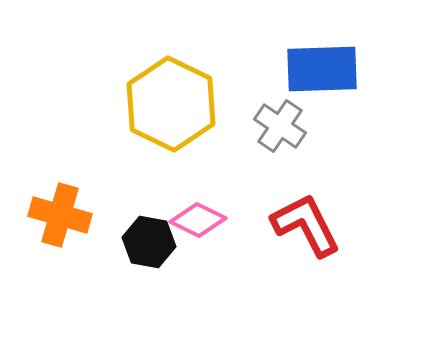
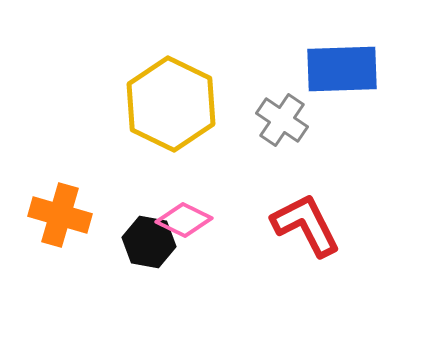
blue rectangle: moved 20 px right
gray cross: moved 2 px right, 6 px up
pink diamond: moved 14 px left
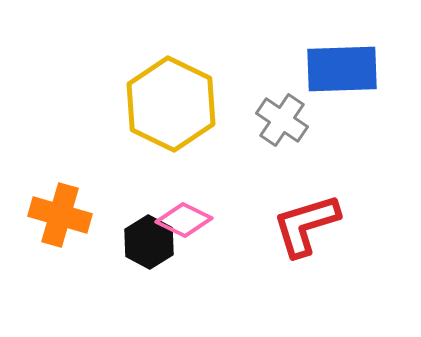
red L-shape: rotated 80 degrees counterclockwise
black hexagon: rotated 18 degrees clockwise
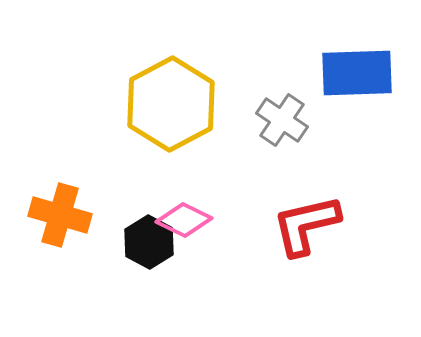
blue rectangle: moved 15 px right, 4 px down
yellow hexagon: rotated 6 degrees clockwise
red L-shape: rotated 4 degrees clockwise
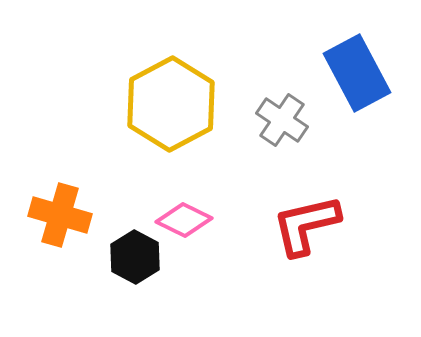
blue rectangle: rotated 64 degrees clockwise
black hexagon: moved 14 px left, 15 px down
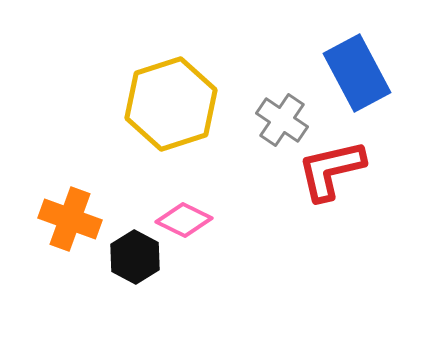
yellow hexagon: rotated 10 degrees clockwise
orange cross: moved 10 px right, 4 px down; rotated 4 degrees clockwise
red L-shape: moved 25 px right, 55 px up
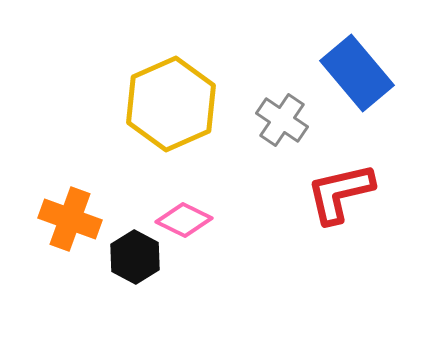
blue rectangle: rotated 12 degrees counterclockwise
yellow hexagon: rotated 6 degrees counterclockwise
red L-shape: moved 9 px right, 23 px down
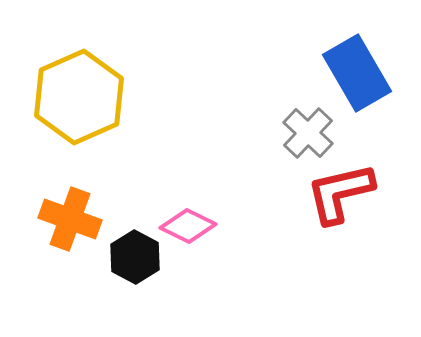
blue rectangle: rotated 10 degrees clockwise
yellow hexagon: moved 92 px left, 7 px up
gray cross: moved 26 px right, 13 px down; rotated 9 degrees clockwise
pink diamond: moved 4 px right, 6 px down
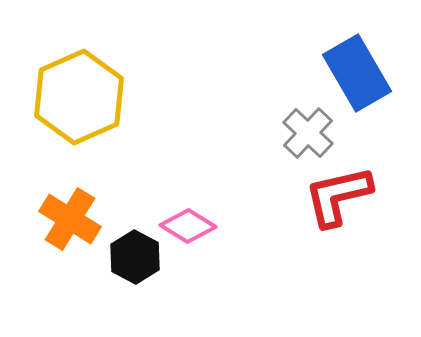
red L-shape: moved 2 px left, 3 px down
orange cross: rotated 12 degrees clockwise
pink diamond: rotated 6 degrees clockwise
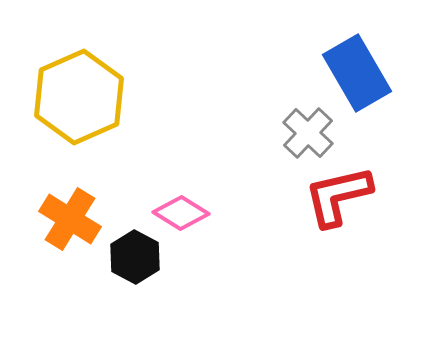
pink diamond: moved 7 px left, 13 px up
